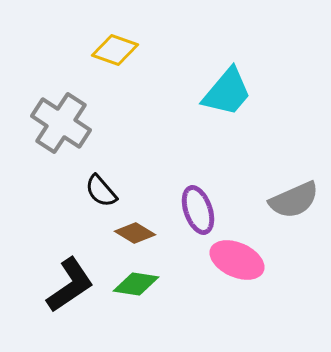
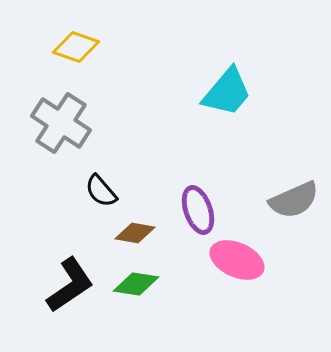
yellow diamond: moved 39 px left, 3 px up
brown diamond: rotated 21 degrees counterclockwise
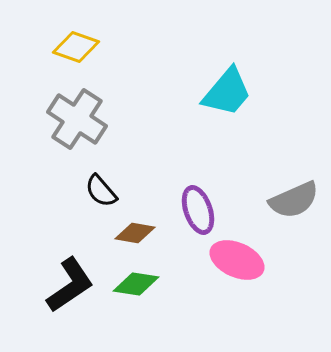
gray cross: moved 16 px right, 4 px up
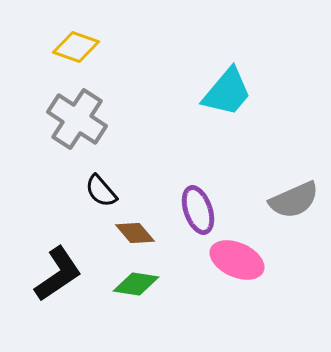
brown diamond: rotated 39 degrees clockwise
black L-shape: moved 12 px left, 11 px up
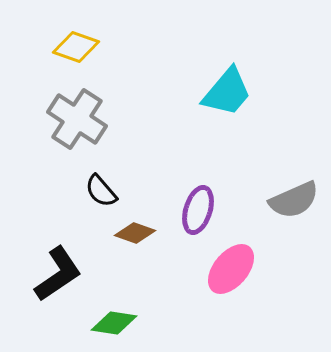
purple ellipse: rotated 36 degrees clockwise
brown diamond: rotated 30 degrees counterclockwise
pink ellipse: moved 6 px left, 9 px down; rotated 74 degrees counterclockwise
green diamond: moved 22 px left, 39 px down
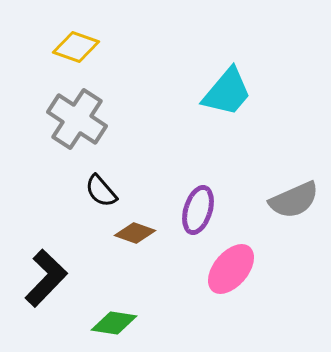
black L-shape: moved 12 px left, 4 px down; rotated 12 degrees counterclockwise
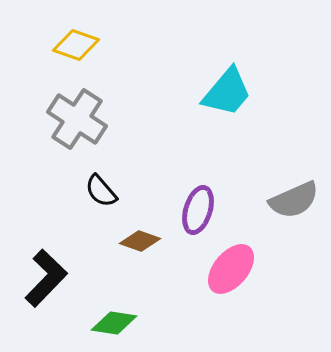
yellow diamond: moved 2 px up
brown diamond: moved 5 px right, 8 px down
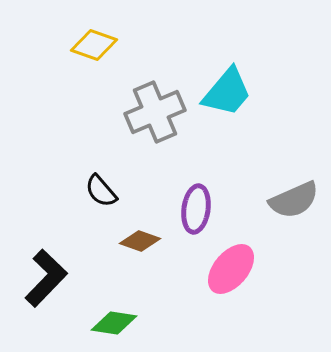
yellow diamond: moved 18 px right
gray cross: moved 78 px right, 7 px up; rotated 34 degrees clockwise
purple ellipse: moved 2 px left, 1 px up; rotated 9 degrees counterclockwise
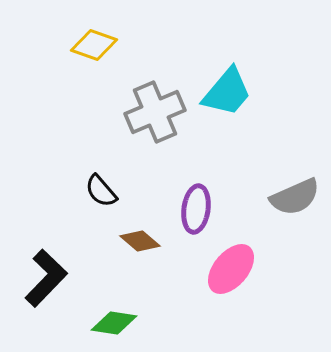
gray semicircle: moved 1 px right, 3 px up
brown diamond: rotated 21 degrees clockwise
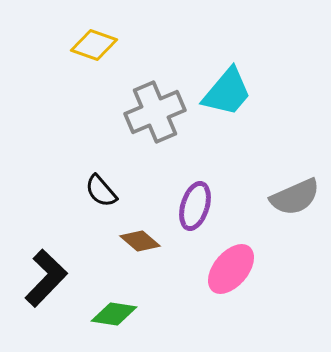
purple ellipse: moved 1 px left, 3 px up; rotated 9 degrees clockwise
green diamond: moved 9 px up
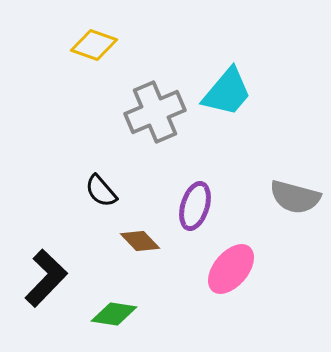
gray semicircle: rotated 39 degrees clockwise
brown diamond: rotated 6 degrees clockwise
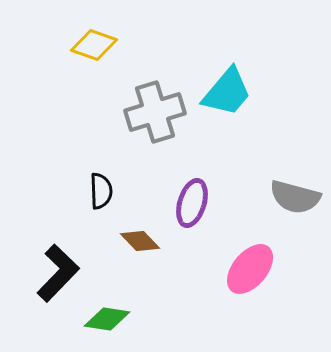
gray cross: rotated 6 degrees clockwise
black semicircle: rotated 141 degrees counterclockwise
purple ellipse: moved 3 px left, 3 px up
pink ellipse: moved 19 px right
black L-shape: moved 12 px right, 5 px up
green diamond: moved 7 px left, 5 px down
